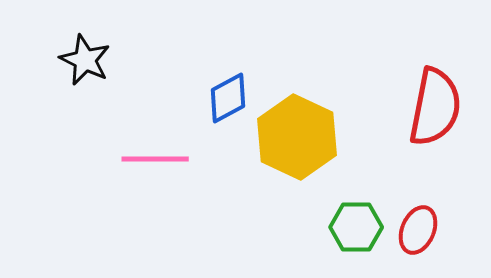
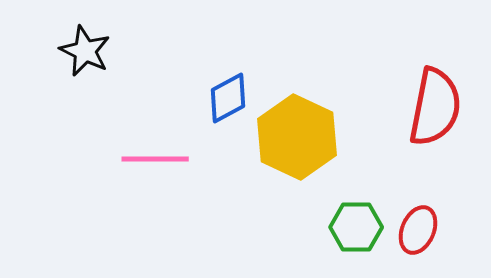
black star: moved 9 px up
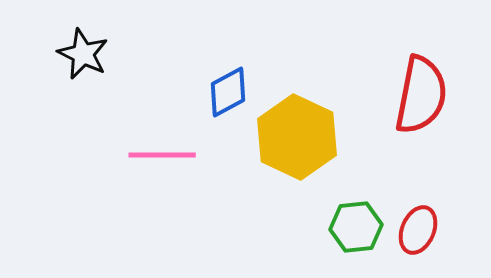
black star: moved 2 px left, 3 px down
blue diamond: moved 6 px up
red semicircle: moved 14 px left, 12 px up
pink line: moved 7 px right, 4 px up
green hexagon: rotated 6 degrees counterclockwise
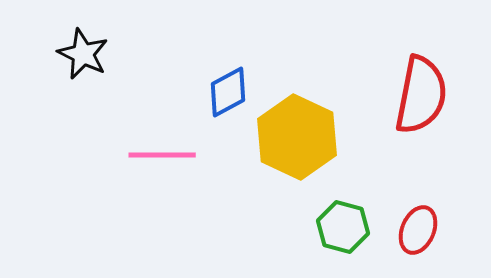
green hexagon: moved 13 px left; rotated 21 degrees clockwise
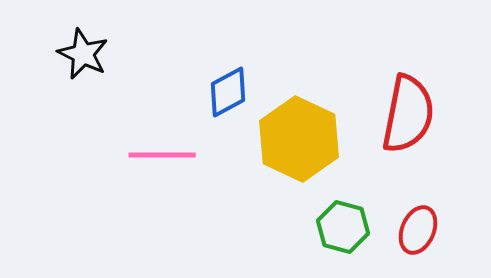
red semicircle: moved 13 px left, 19 px down
yellow hexagon: moved 2 px right, 2 px down
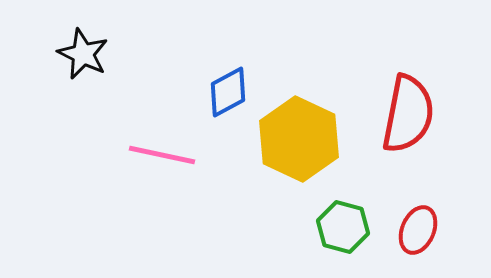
pink line: rotated 12 degrees clockwise
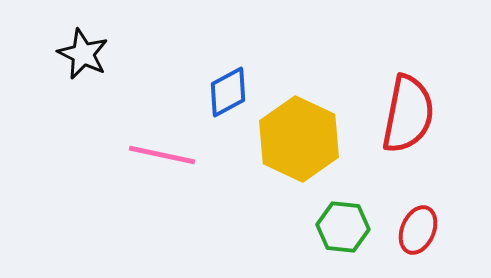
green hexagon: rotated 9 degrees counterclockwise
